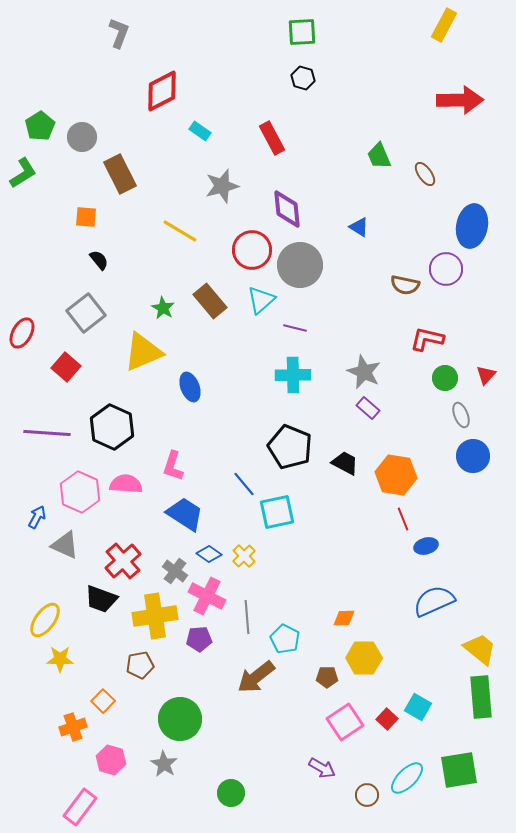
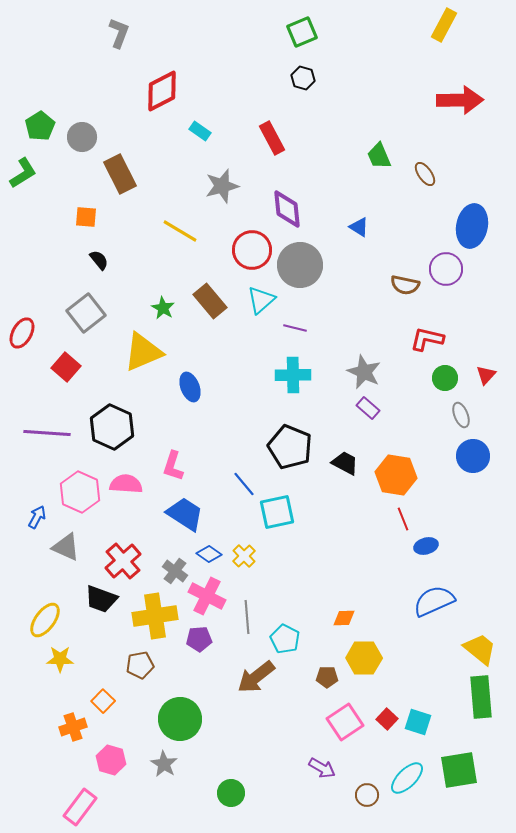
green square at (302, 32): rotated 20 degrees counterclockwise
gray triangle at (65, 545): moved 1 px right, 2 px down
cyan square at (418, 707): moved 15 px down; rotated 12 degrees counterclockwise
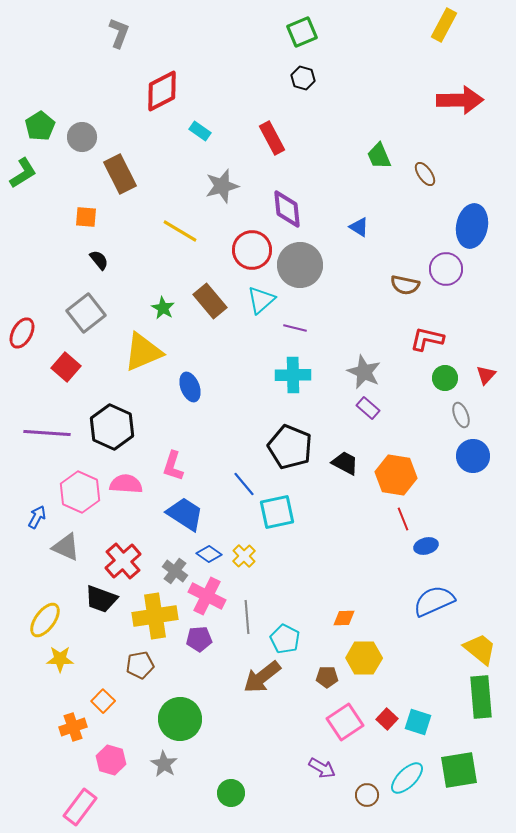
brown arrow at (256, 677): moved 6 px right
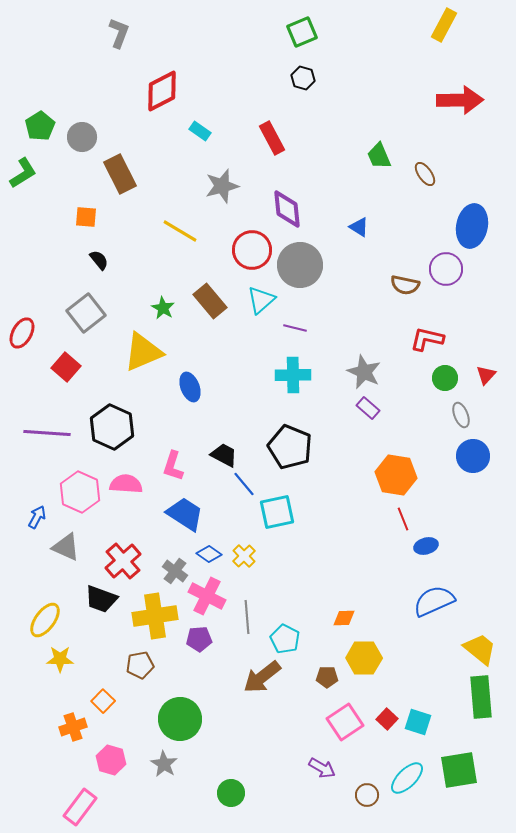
black trapezoid at (345, 463): moved 121 px left, 8 px up
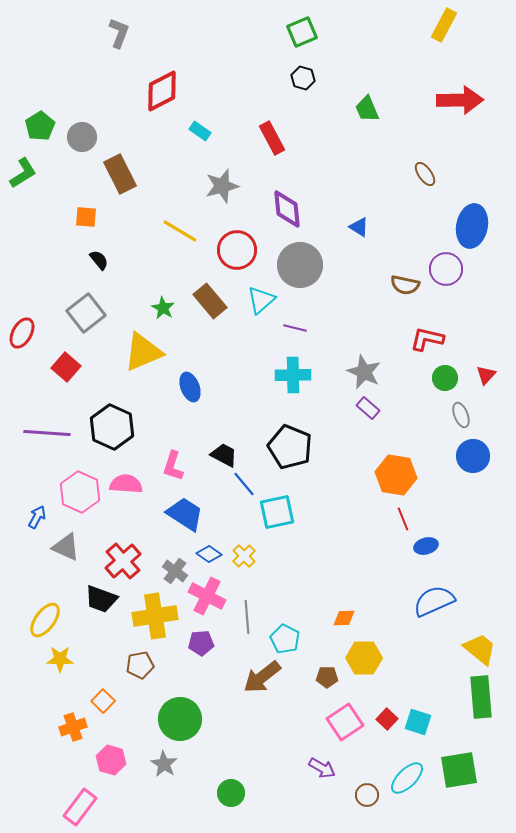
green trapezoid at (379, 156): moved 12 px left, 47 px up
red circle at (252, 250): moved 15 px left
purple pentagon at (199, 639): moved 2 px right, 4 px down
